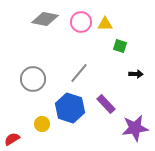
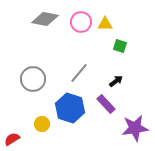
black arrow: moved 20 px left, 7 px down; rotated 40 degrees counterclockwise
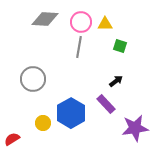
gray diamond: rotated 8 degrees counterclockwise
gray line: moved 26 px up; rotated 30 degrees counterclockwise
blue hexagon: moved 1 px right, 5 px down; rotated 12 degrees clockwise
yellow circle: moved 1 px right, 1 px up
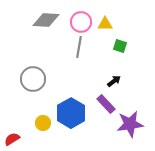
gray diamond: moved 1 px right, 1 px down
black arrow: moved 2 px left
purple star: moved 5 px left, 4 px up
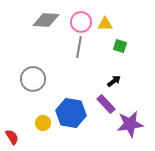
blue hexagon: rotated 20 degrees counterclockwise
red semicircle: moved 2 px up; rotated 91 degrees clockwise
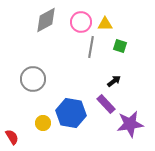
gray diamond: rotated 32 degrees counterclockwise
gray line: moved 12 px right
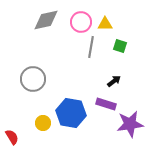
gray diamond: rotated 16 degrees clockwise
purple rectangle: rotated 30 degrees counterclockwise
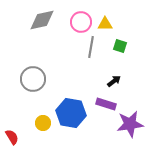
gray diamond: moved 4 px left
